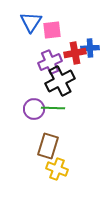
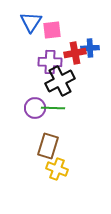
purple cross: rotated 25 degrees clockwise
purple circle: moved 1 px right, 1 px up
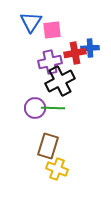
purple cross: rotated 15 degrees counterclockwise
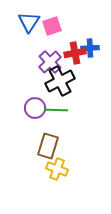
blue triangle: moved 2 px left
pink square: moved 4 px up; rotated 12 degrees counterclockwise
purple cross: rotated 30 degrees counterclockwise
green line: moved 3 px right, 2 px down
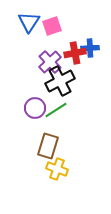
green line: rotated 35 degrees counterclockwise
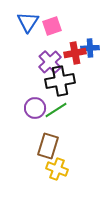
blue triangle: moved 1 px left
black cross: rotated 16 degrees clockwise
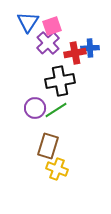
purple cross: moved 2 px left, 19 px up
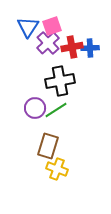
blue triangle: moved 5 px down
red cross: moved 3 px left, 6 px up
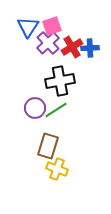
red cross: rotated 20 degrees counterclockwise
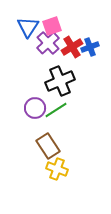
blue cross: moved 1 px up; rotated 18 degrees counterclockwise
black cross: rotated 12 degrees counterclockwise
brown rectangle: rotated 50 degrees counterclockwise
